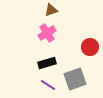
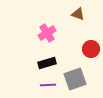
brown triangle: moved 27 px right, 4 px down; rotated 40 degrees clockwise
red circle: moved 1 px right, 2 px down
purple line: rotated 35 degrees counterclockwise
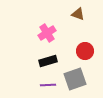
red circle: moved 6 px left, 2 px down
black rectangle: moved 1 px right, 2 px up
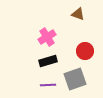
pink cross: moved 4 px down
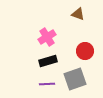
purple line: moved 1 px left, 1 px up
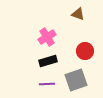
gray square: moved 1 px right, 1 px down
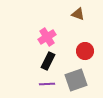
black rectangle: rotated 48 degrees counterclockwise
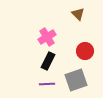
brown triangle: rotated 24 degrees clockwise
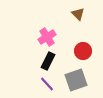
red circle: moved 2 px left
purple line: rotated 49 degrees clockwise
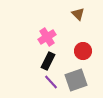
purple line: moved 4 px right, 2 px up
